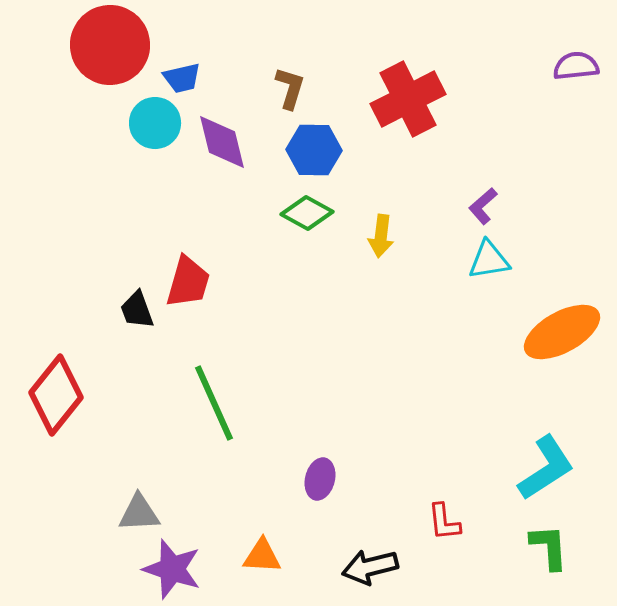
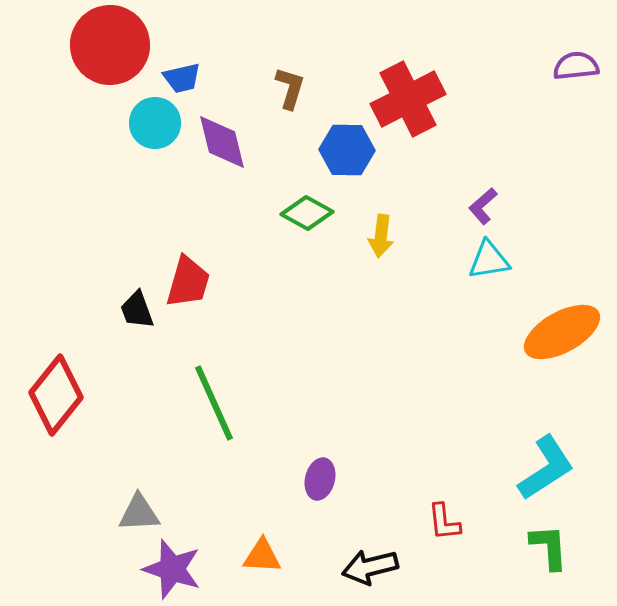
blue hexagon: moved 33 px right
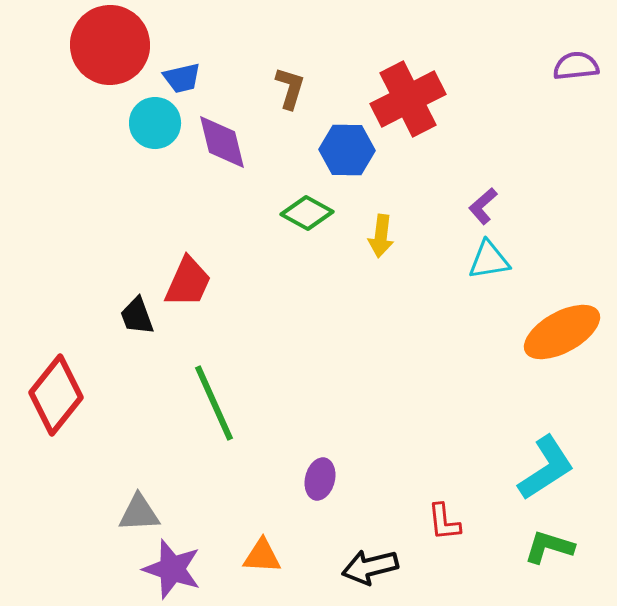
red trapezoid: rotated 8 degrees clockwise
black trapezoid: moved 6 px down
green L-shape: rotated 69 degrees counterclockwise
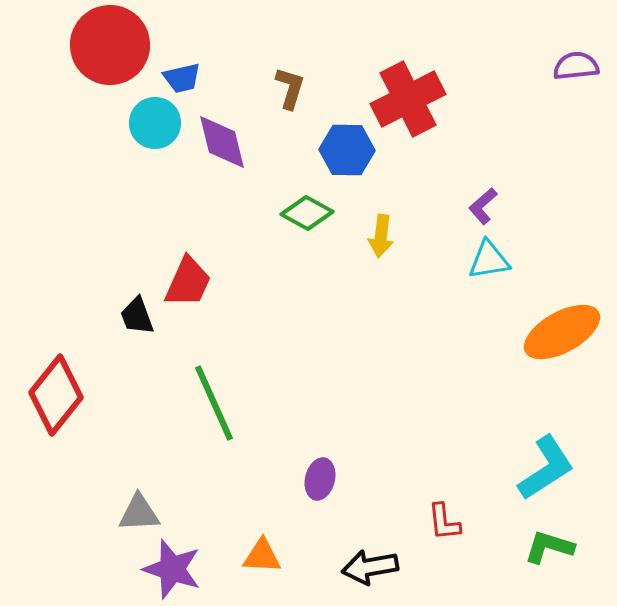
black arrow: rotated 4 degrees clockwise
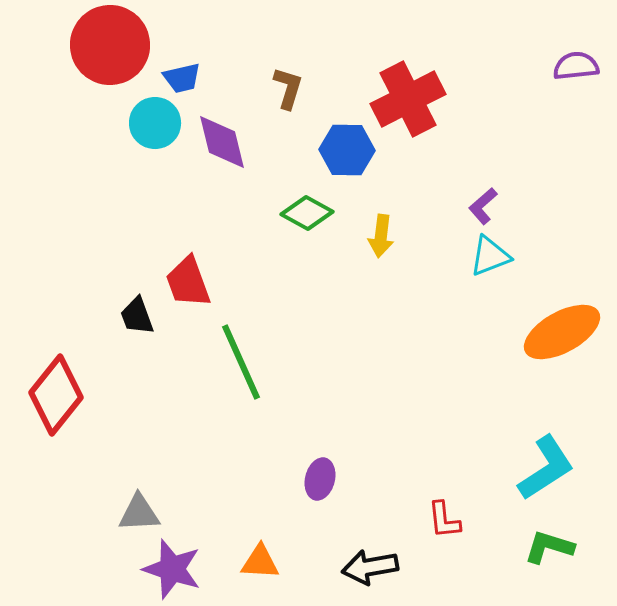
brown L-shape: moved 2 px left
cyan triangle: moved 1 px right, 4 px up; rotated 12 degrees counterclockwise
red trapezoid: rotated 136 degrees clockwise
green line: moved 27 px right, 41 px up
red L-shape: moved 2 px up
orange triangle: moved 2 px left, 6 px down
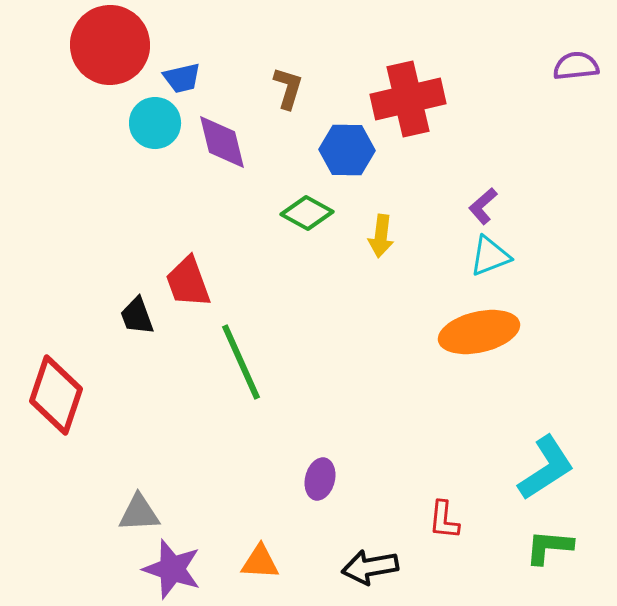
red cross: rotated 14 degrees clockwise
orange ellipse: moved 83 px left; rotated 16 degrees clockwise
red diamond: rotated 20 degrees counterclockwise
red L-shape: rotated 12 degrees clockwise
green L-shape: rotated 12 degrees counterclockwise
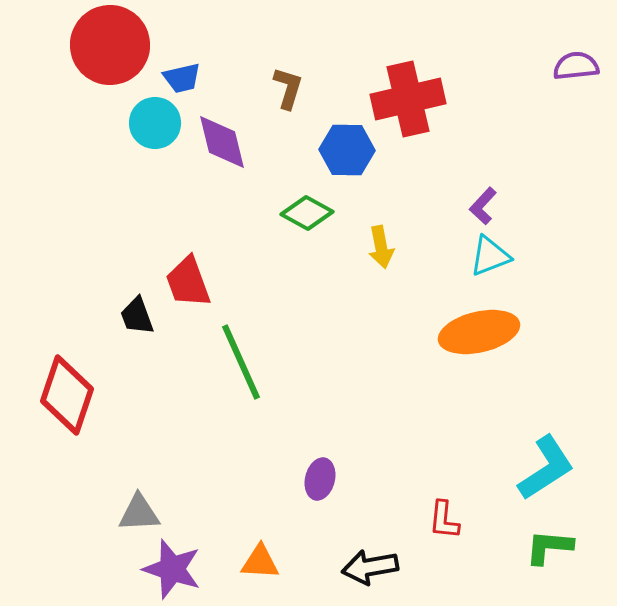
purple L-shape: rotated 6 degrees counterclockwise
yellow arrow: moved 11 px down; rotated 18 degrees counterclockwise
red diamond: moved 11 px right
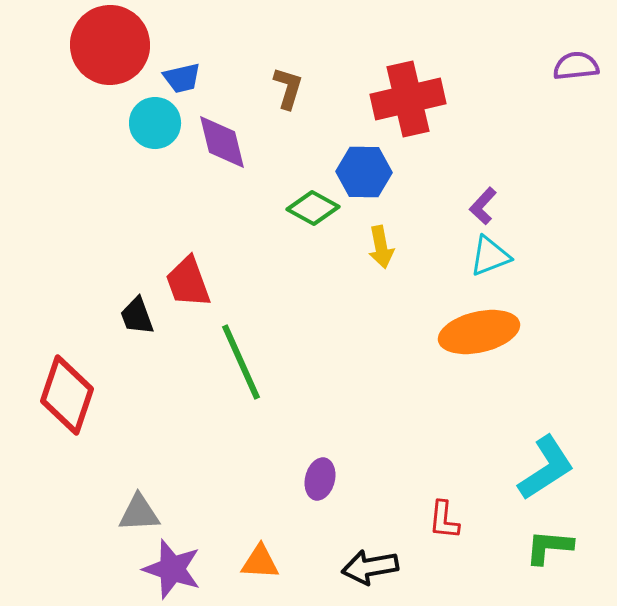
blue hexagon: moved 17 px right, 22 px down
green diamond: moved 6 px right, 5 px up
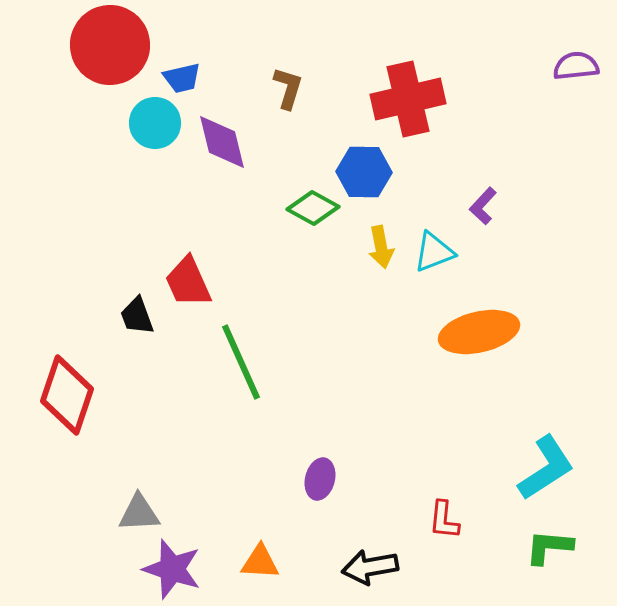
cyan triangle: moved 56 px left, 4 px up
red trapezoid: rotated 4 degrees counterclockwise
